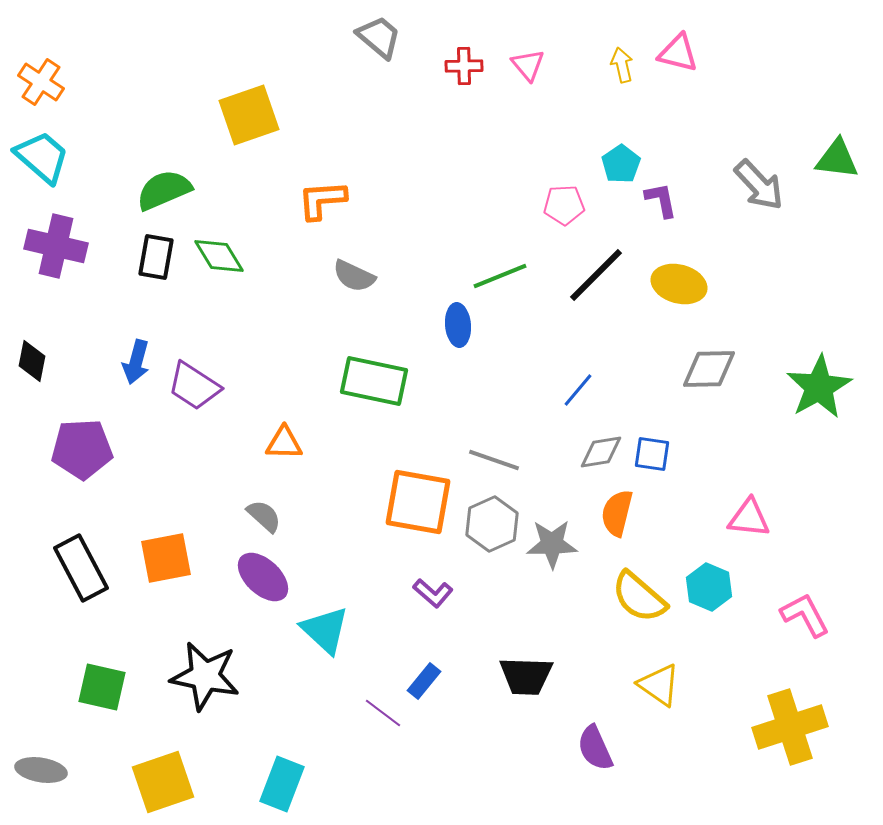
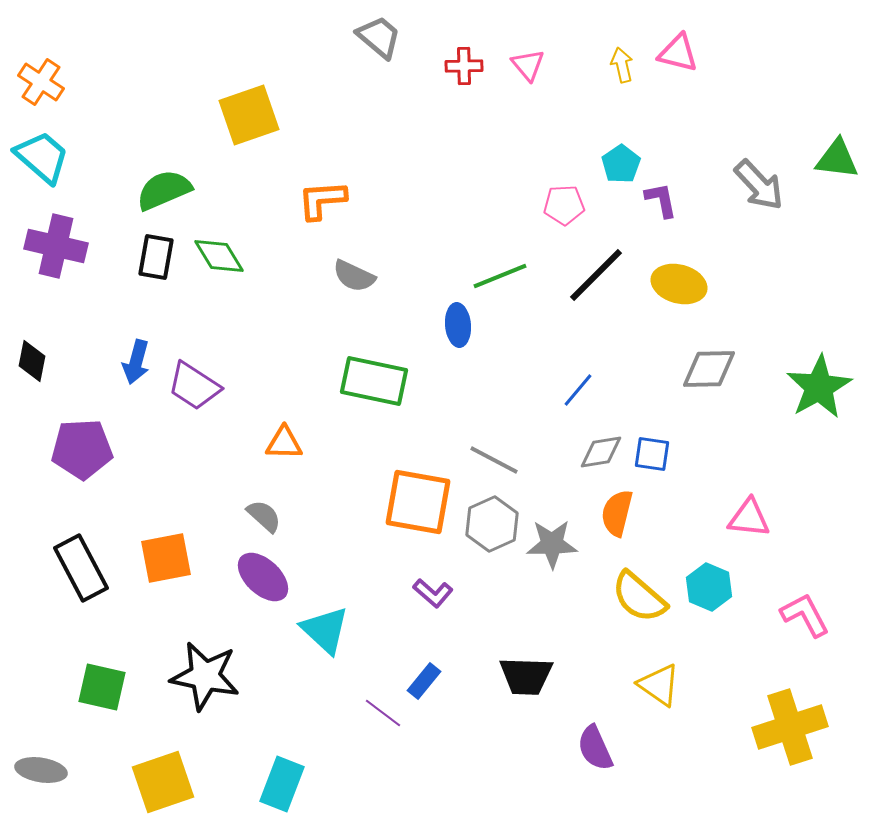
gray line at (494, 460): rotated 9 degrees clockwise
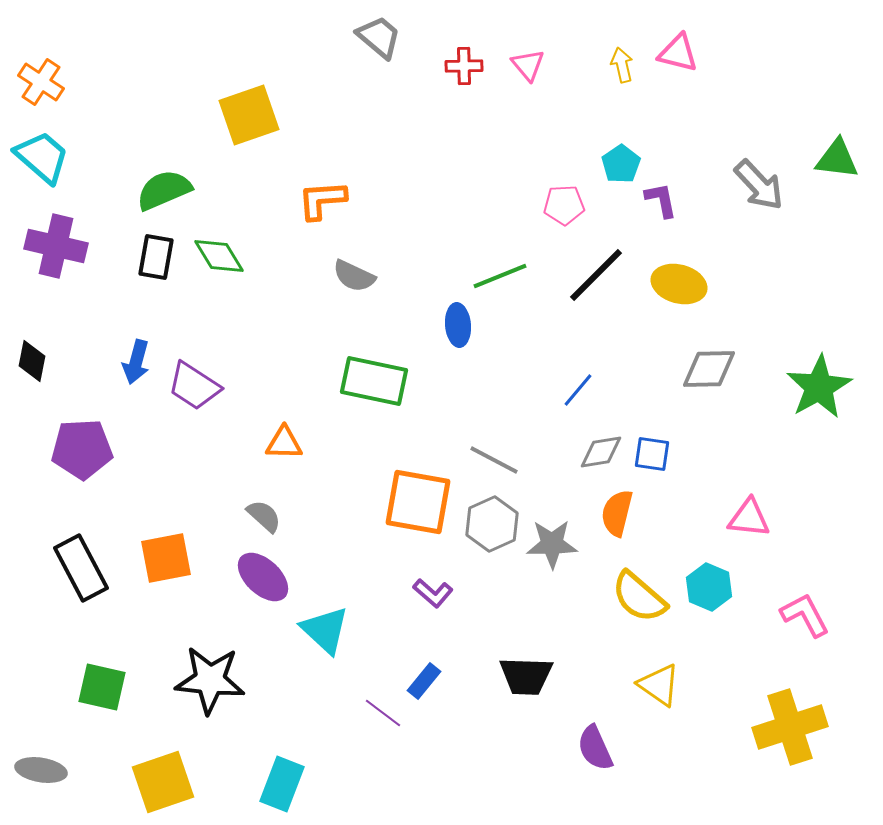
black star at (205, 676): moved 5 px right, 4 px down; rotated 6 degrees counterclockwise
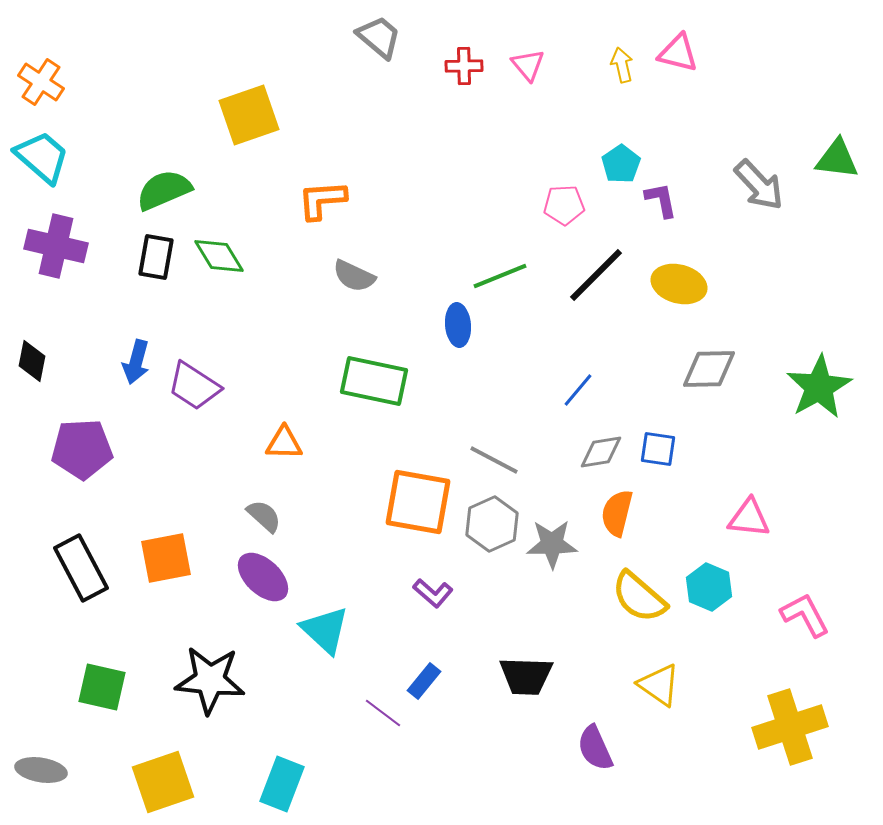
blue square at (652, 454): moved 6 px right, 5 px up
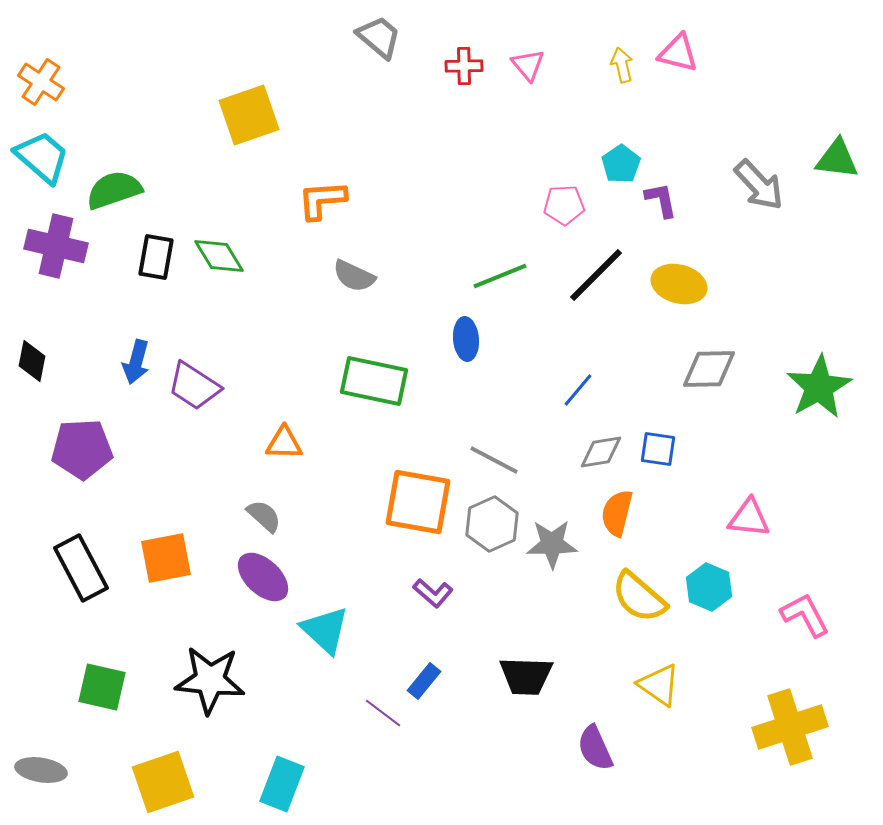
green semicircle at (164, 190): moved 50 px left; rotated 4 degrees clockwise
blue ellipse at (458, 325): moved 8 px right, 14 px down
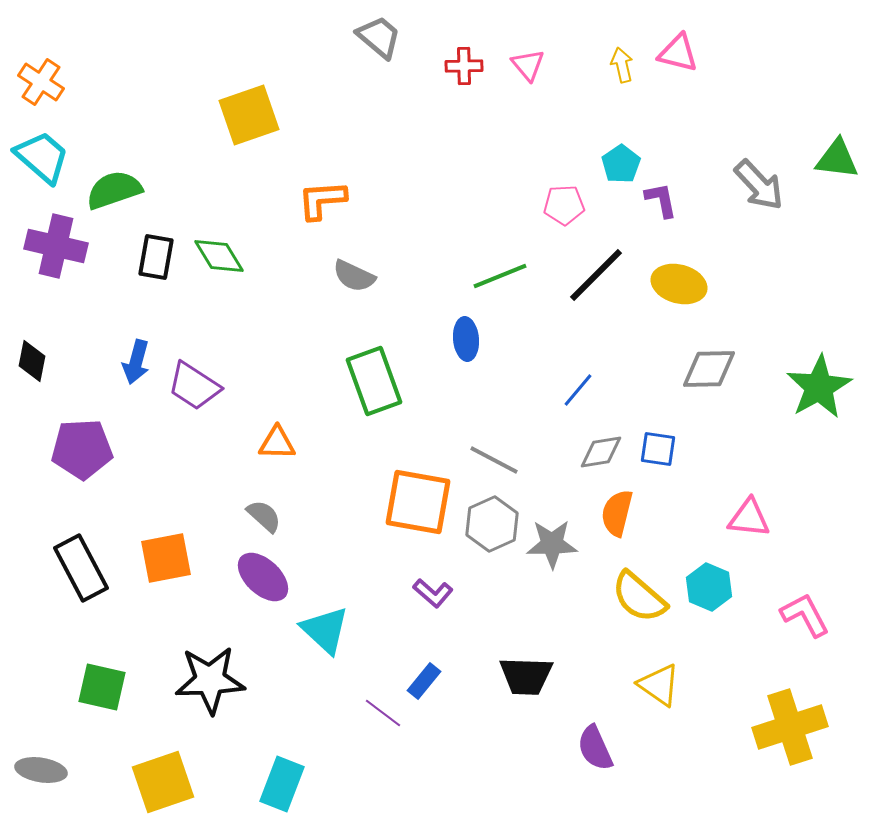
green rectangle at (374, 381): rotated 58 degrees clockwise
orange triangle at (284, 443): moved 7 px left
black star at (210, 680): rotated 8 degrees counterclockwise
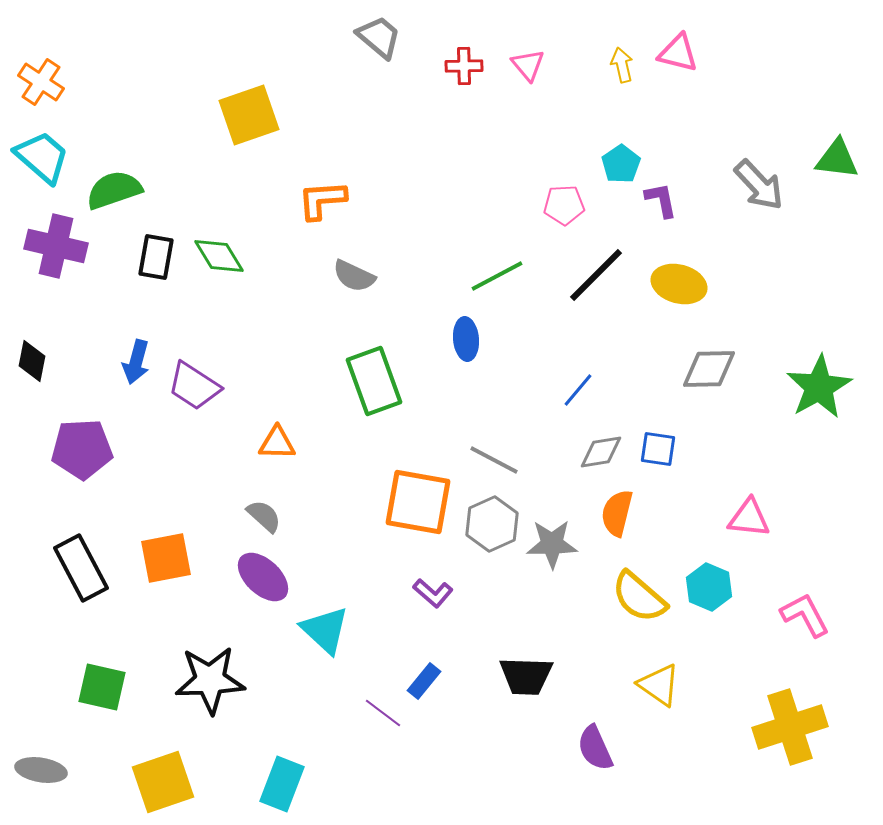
green line at (500, 276): moved 3 px left; rotated 6 degrees counterclockwise
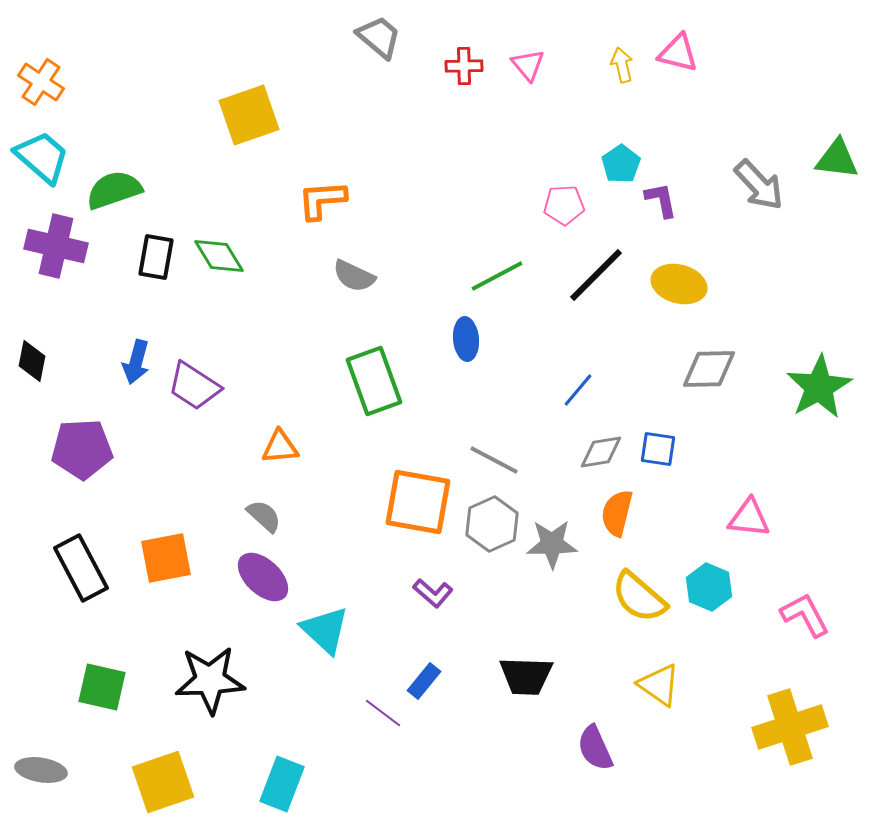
orange triangle at (277, 443): moved 3 px right, 4 px down; rotated 6 degrees counterclockwise
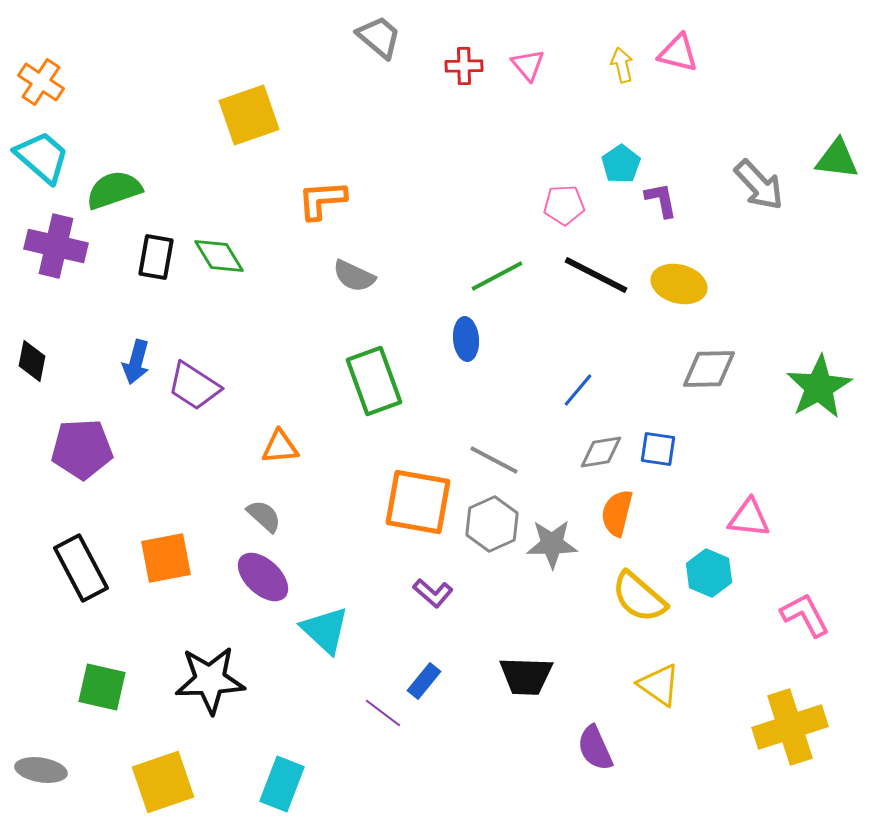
black line at (596, 275): rotated 72 degrees clockwise
cyan hexagon at (709, 587): moved 14 px up
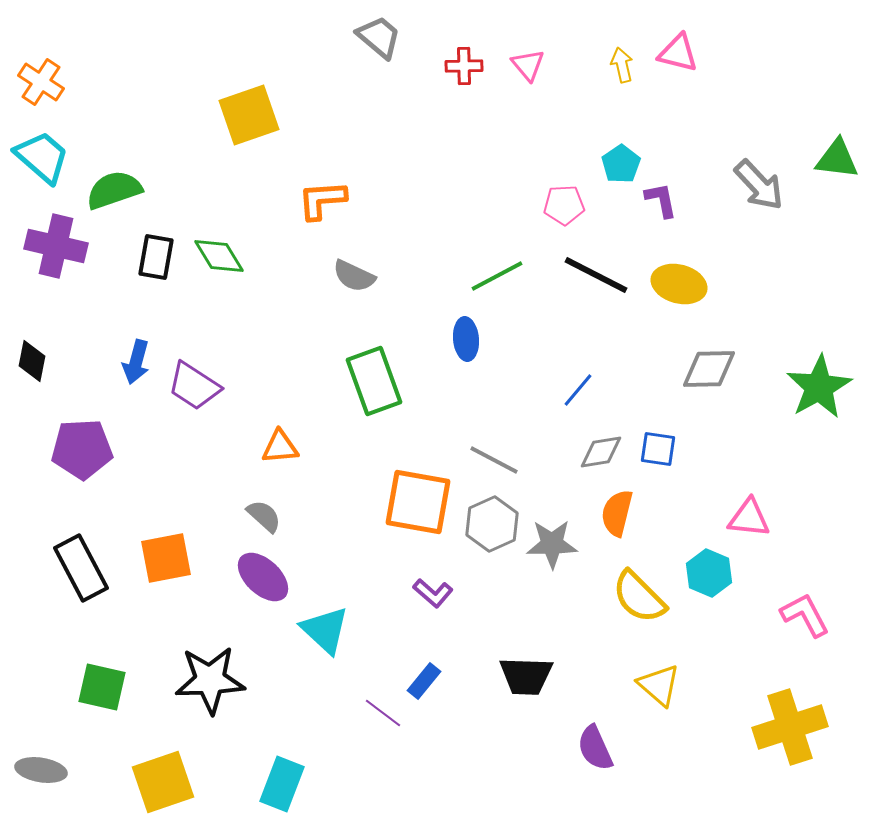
yellow semicircle at (639, 597): rotated 4 degrees clockwise
yellow triangle at (659, 685): rotated 6 degrees clockwise
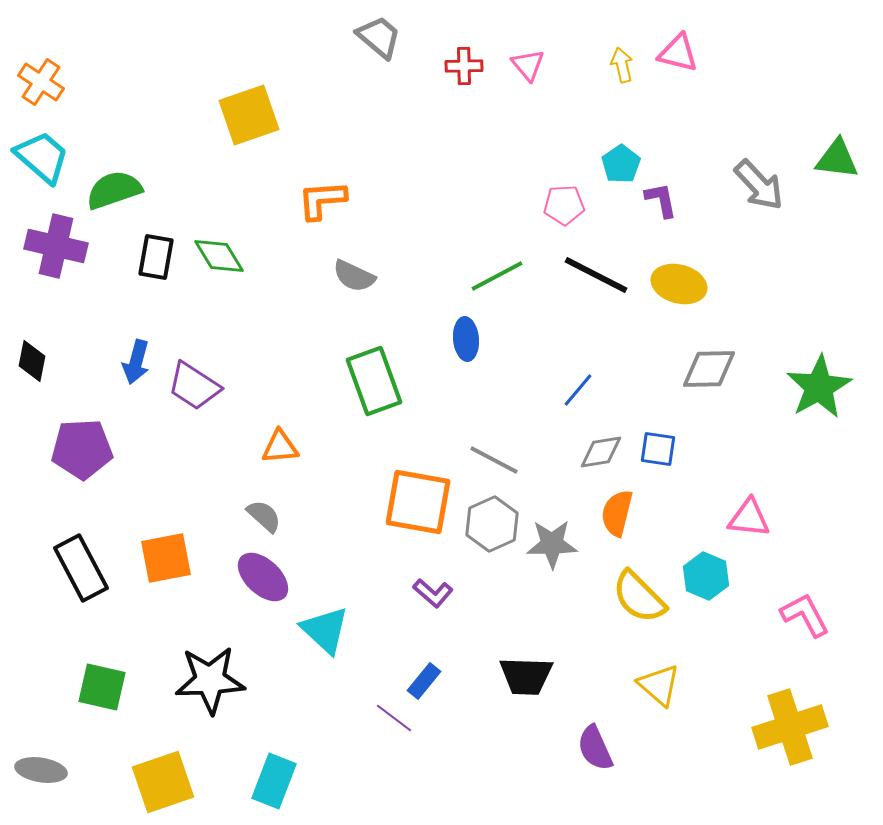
cyan hexagon at (709, 573): moved 3 px left, 3 px down
purple line at (383, 713): moved 11 px right, 5 px down
cyan rectangle at (282, 784): moved 8 px left, 3 px up
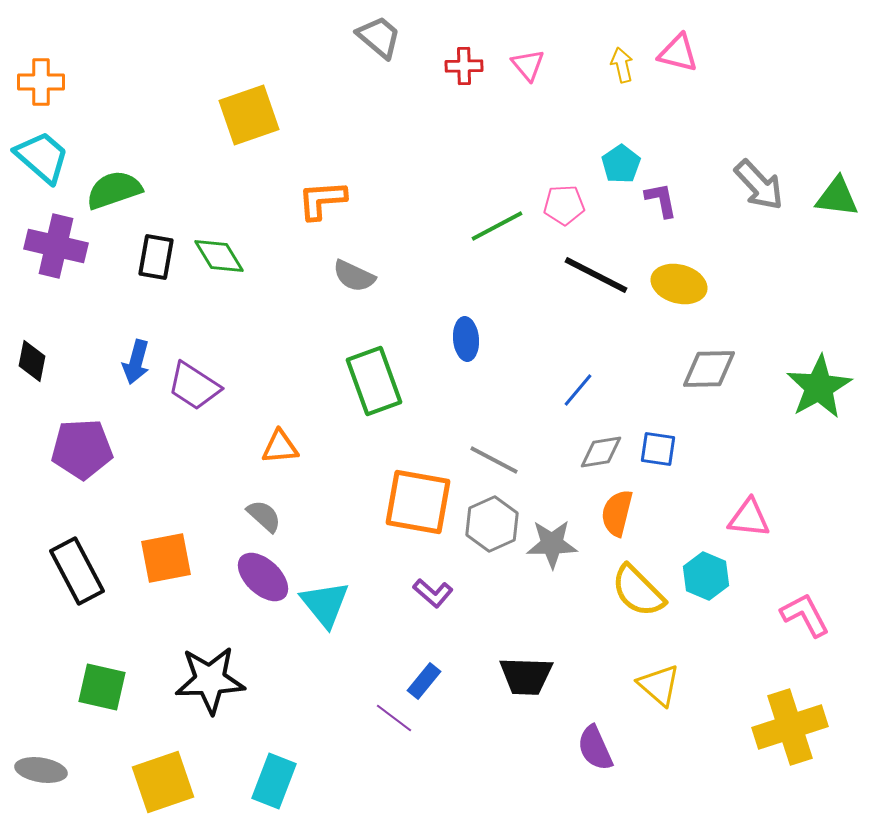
orange cross at (41, 82): rotated 33 degrees counterclockwise
green triangle at (837, 159): moved 38 px down
green line at (497, 276): moved 50 px up
black rectangle at (81, 568): moved 4 px left, 3 px down
yellow semicircle at (639, 597): moved 1 px left, 6 px up
cyan triangle at (325, 630): moved 26 px up; rotated 8 degrees clockwise
